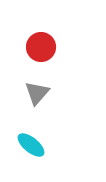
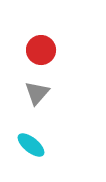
red circle: moved 3 px down
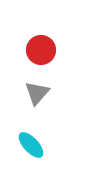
cyan ellipse: rotated 8 degrees clockwise
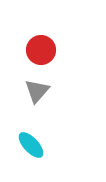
gray triangle: moved 2 px up
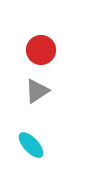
gray triangle: rotated 16 degrees clockwise
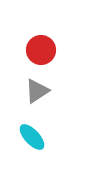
cyan ellipse: moved 1 px right, 8 px up
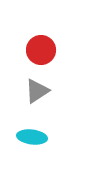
cyan ellipse: rotated 40 degrees counterclockwise
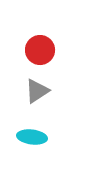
red circle: moved 1 px left
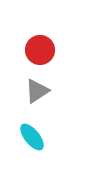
cyan ellipse: rotated 44 degrees clockwise
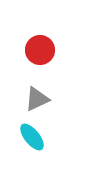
gray triangle: moved 8 px down; rotated 8 degrees clockwise
